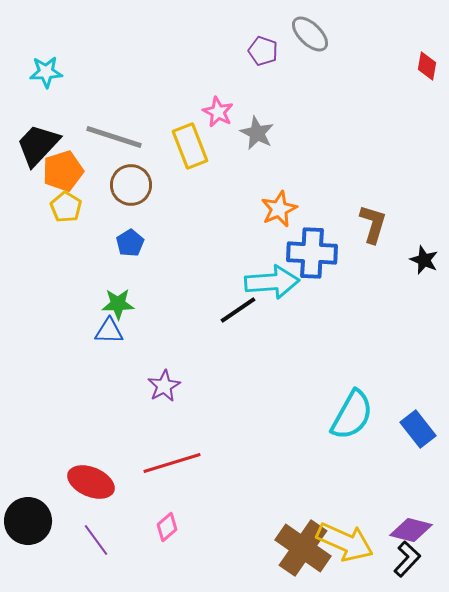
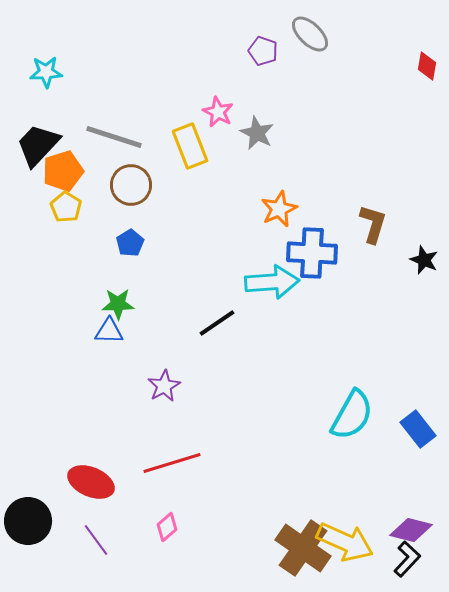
black line: moved 21 px left, 13 px down
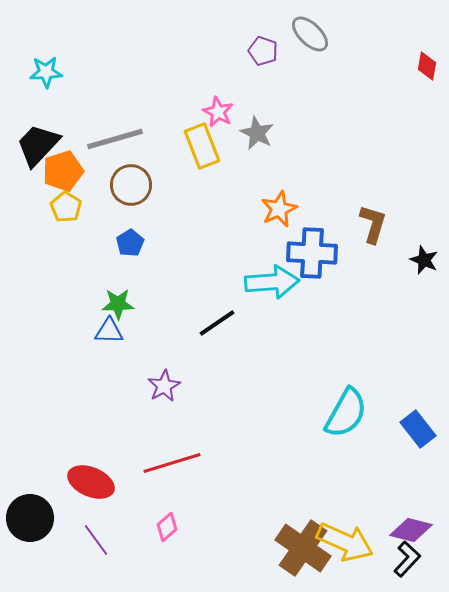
gray line: moved 1 px right, 2 px down; rotated 34 degrees counterclockwise
yellow rectangle: moved 12 px right
cyan semicircle: moved 6 px left, 2 px up
black circle: moved 2 px right, 3 px up
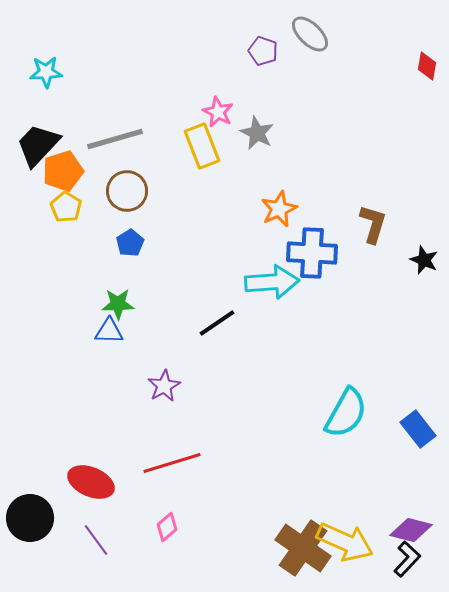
brown circle: moved 4 px left, 6 px down
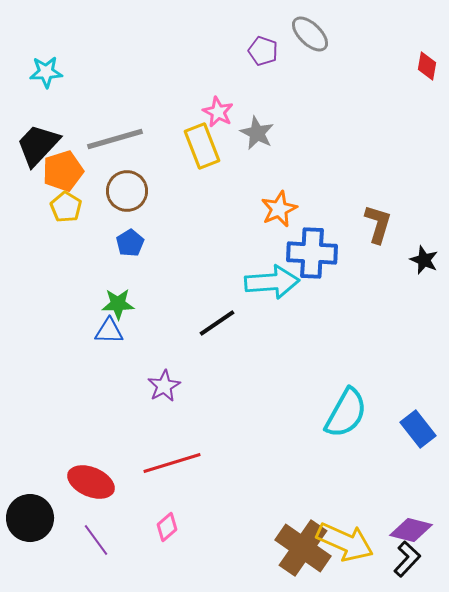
brown L-shape: moved 5 px right
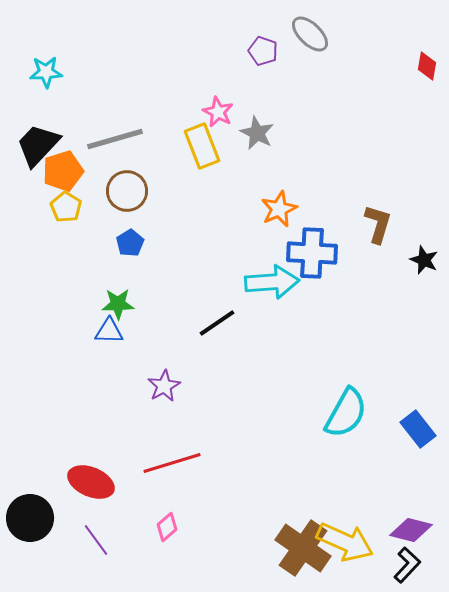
black L-shape: moved 6 px down
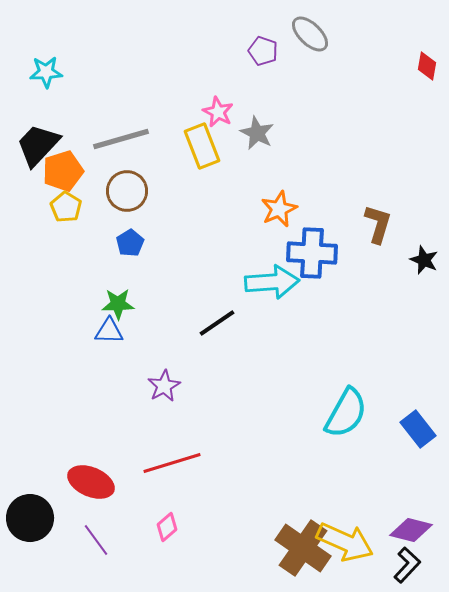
gray line: moved 6 px right
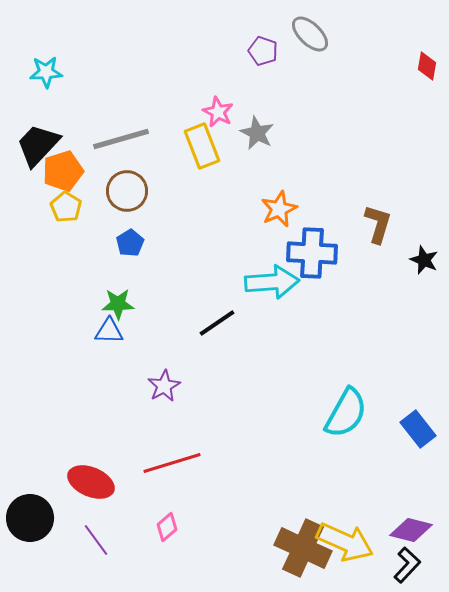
brown cross: rotated 10 degrees counterclockwise
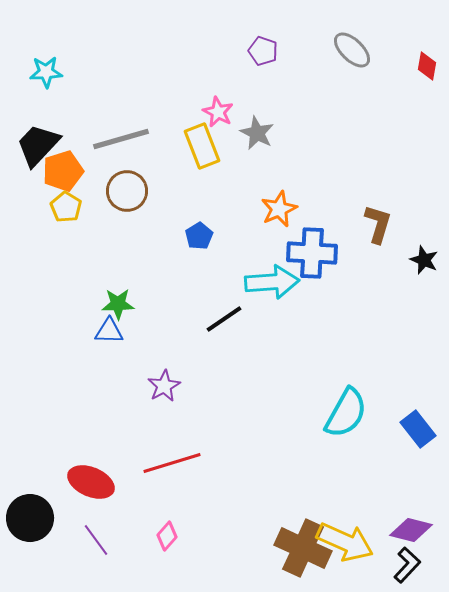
gray ellipse: moved 42 px right, 16 px down
blue pentagon: moved 69 px right, 7 px up
black line: moved 7 px right, 4 px up
pink diamond: moved 9 px down; rotated 8 degrees counterclockwise
